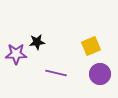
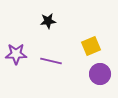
black star: moved 11 px right, 21 px up
purple line: moved 5 px left, 12 px up
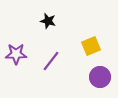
black star: rotated 21 degrees clockwise
purple line: rotated 65 degrees counterclockwise
purple circle: moved 3 px down
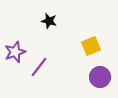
black star: moved 1 px right
purple star: moved 1 px left, 2 px up; rotated 20 degrees counterclockwise
purple line: moved 12 px left, 6 px down
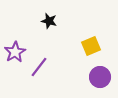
purple star: rotated 10 degrees counterclockwise
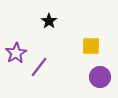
black star: rotated 21 degrees clockwise
yellow square: rotated 24 degrees clockwise
purple star: moved 1 px right, 1 px down
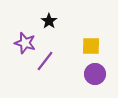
purple star: moved 9 px right, 10 px up; rotated 25 degrees counterclockwise
purple line: moved 6 px right, 6 px up
purple circle: moved 5 px left, 3 px up
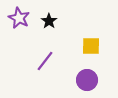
purple star: moved 6 px left, 25 px up; rotated 10 degrees clockwise
purple circle: moved 8 px left, 6 px down
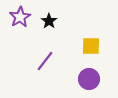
purple star: moved 1 px right, 1 px up; rotated 15 degrees clockwise
purple circle: moved 2 px right, 1 px up
